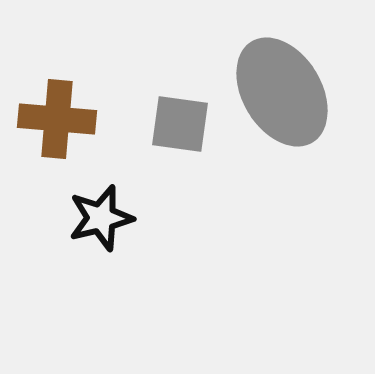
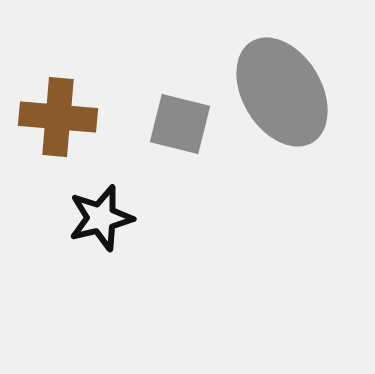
brown cross: moved 1 px right, 2 px up
gray square: rotated 6 degrees clockwise
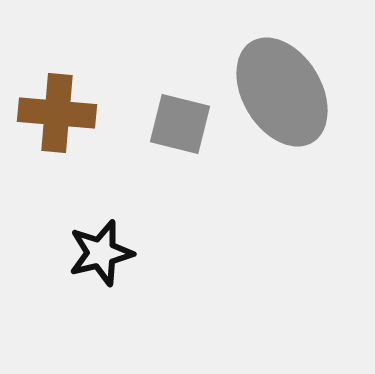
brown cross: moved 1 px left, 4 px up
black star: moved 35 px down
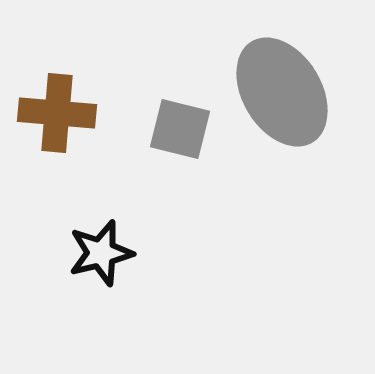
gray square: moved 5 px down
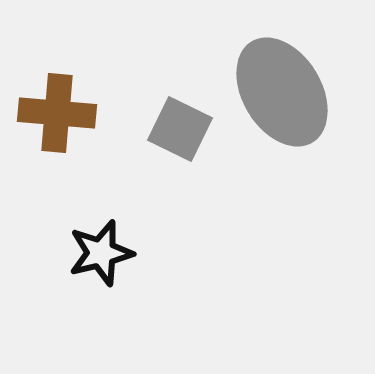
gray square: rotated 12 degrees clockwise
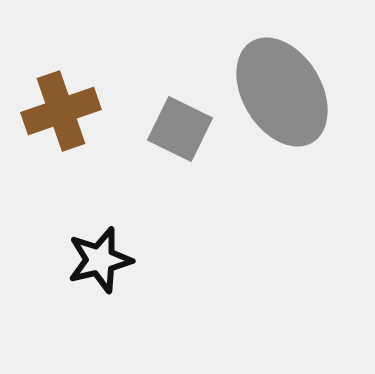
brown cross: moved 4 px right, 2 px up; rotated 24 degrees counterclockwise
black star: moved 1 px left, 7 px down
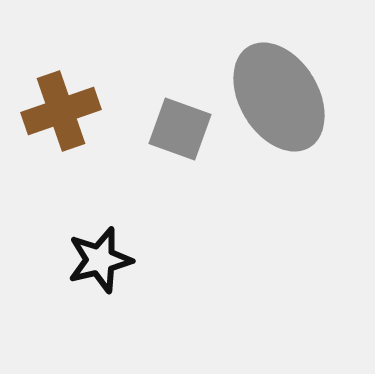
gray ellipse: moved 3 px left, 5 px down
gray square: rotated 6 degrees counterclockwise
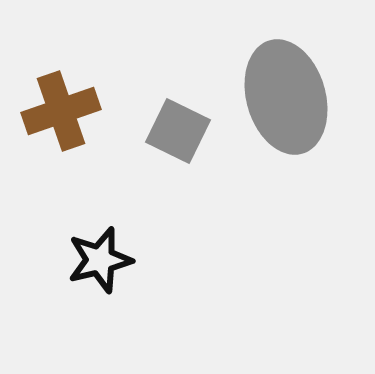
gray ellipse: moved 7 px right; rotated 15 degrees clockwise
gray square: moved 2 px left, 2 px down; rotated 6 degrees clockwise
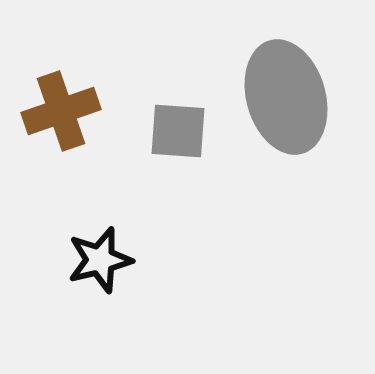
gray square: rotated 22 degrees counterclockwise
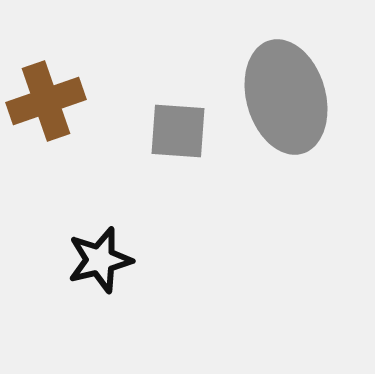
brown cross: moved 15 px left, 10 px up
